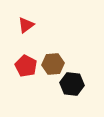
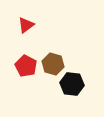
brown hexagon: rotated 20 degrees clockwise
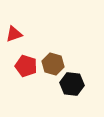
red triangle: moved 12 px left, 9 px down; rotated 18 degrees clockwise
red pentagon: rotated 10 degrees counterclockwise
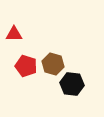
red triangle: rotated 18 degrees clockwise
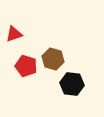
red triangle: rotated 18 degrees counterclockwise
brown hexagon: moved 5 px up
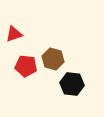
red pentagon: rotated 10 degrees counterclockwise
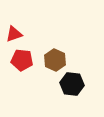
brown hexagon: moved 2 px right, 1 px down; rotated 10 degrees clockwise
red pentagon: moved 4 px left, 6 px up
